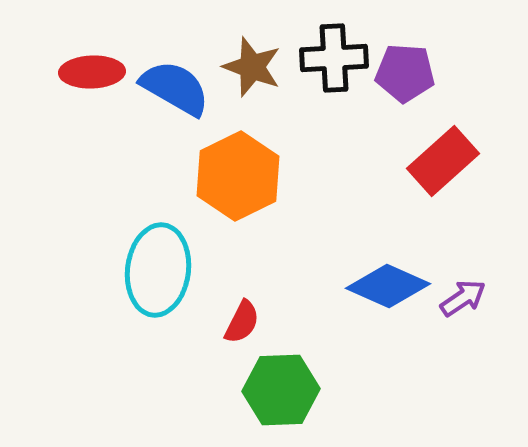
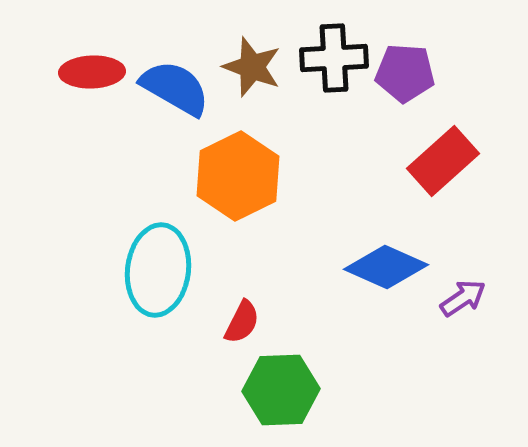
blue diamond: moved 2 px left, 19 px up
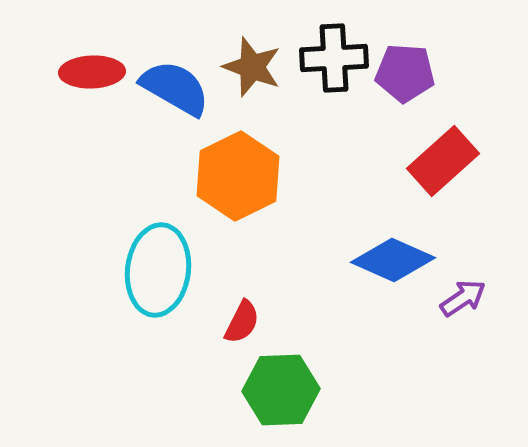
blue diamond: moved 7 px right, 7 px up
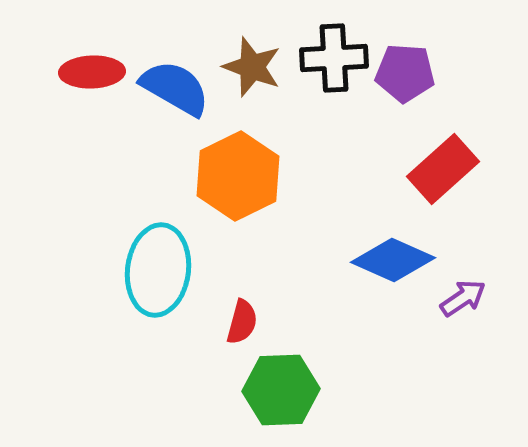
red rectangle: moved 8 px down
red semicircle: rotated 12 degrees counterclockwise
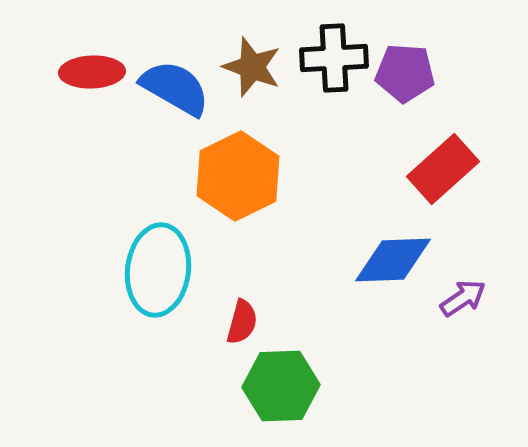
blue diamond: rotated 26 degrees counterclockwise
green hexagon: moved 4 px up
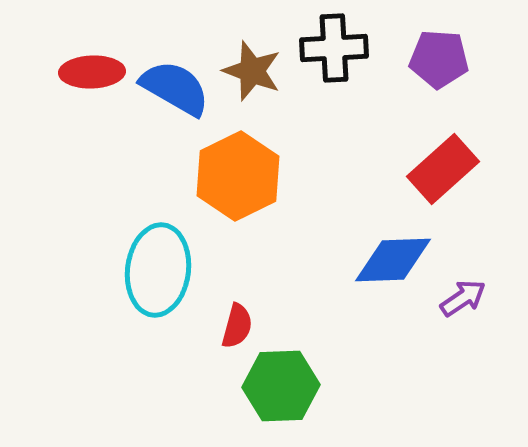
black cross: moved 10 px up
brown star: moved 4 px down
purple pentagon: moved 34 px right, 14 px up
red semicircle: moved 5 px left, 4 px down
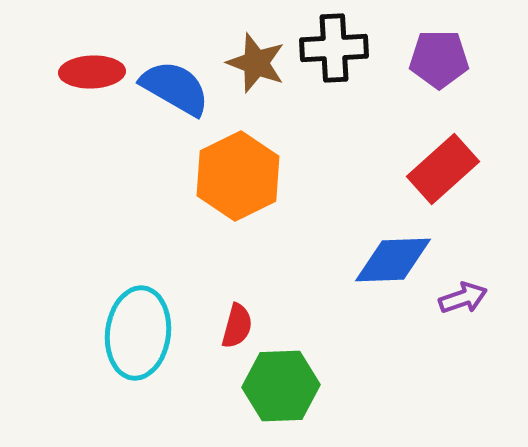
purple pentagon: rotated 4 degrees counterclockwise
brown star: moved 4 px right, 8 px up
cyan ellipse: moved 20 px left, 63 px down
purple arrow: rotated 15 degrees clockwise
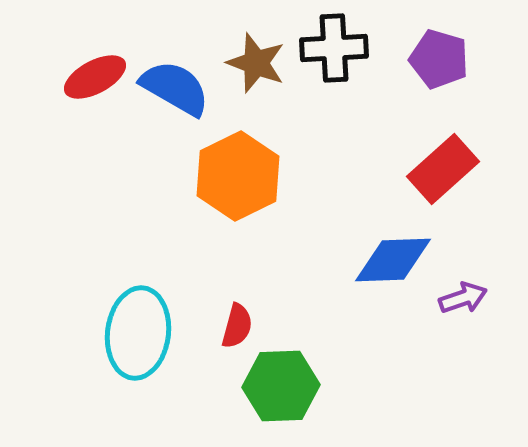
purple pentagon: rotated 16 degrees clockwise
red ellipse: moved 3 px right, 5 px down; rotated 26 degrees counterclockwise
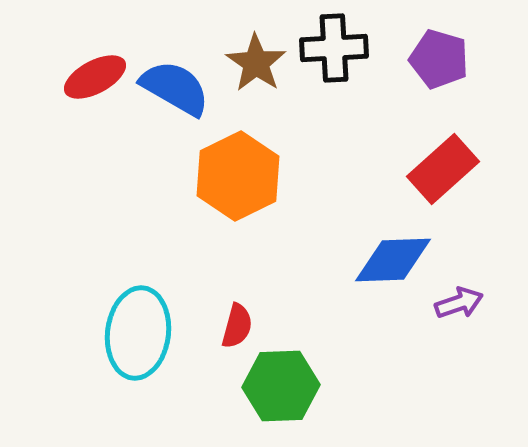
brown star: rotated 14 degrees clockwise
purple arrow: moved 4 px left, 5 px down
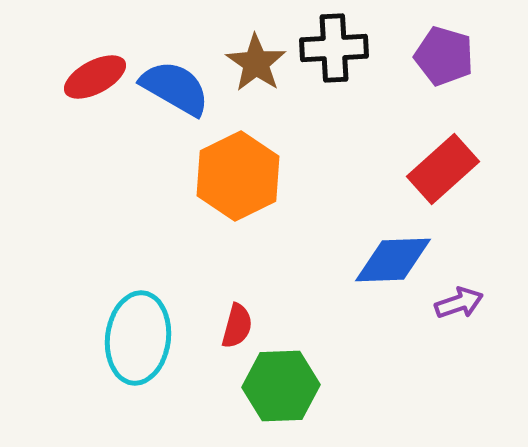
purple pentagon: moved 5 px right, 3 px up
cyan ellipse: moved 5 px down
